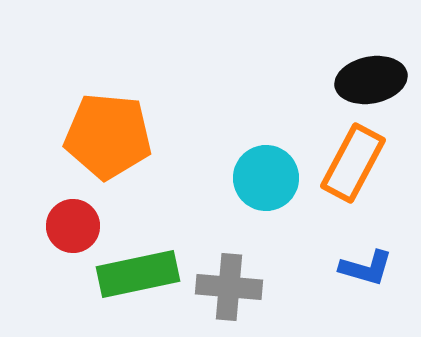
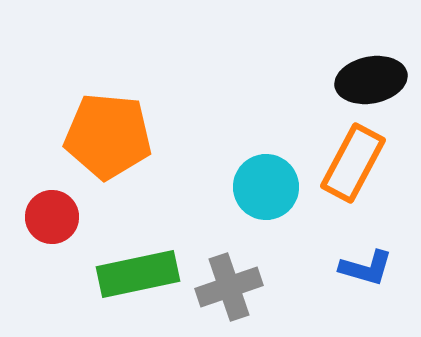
cyan circle: moved 9 px down
red circle: moved 21 px left, 9 px up
gray cross: rotated 24 degrees counterclockwise
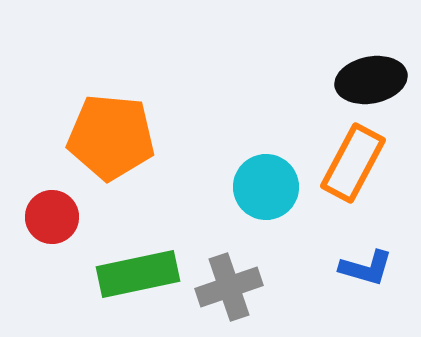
orange pentagon: moved 3 px right, 1 px down
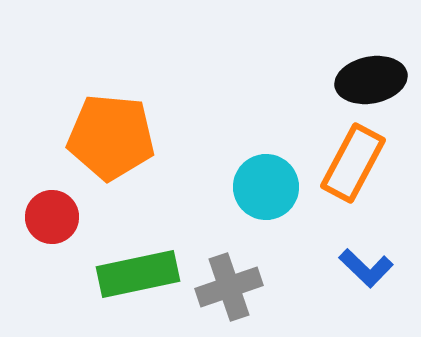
blue L-shape: rotated 28 degrees clockwise
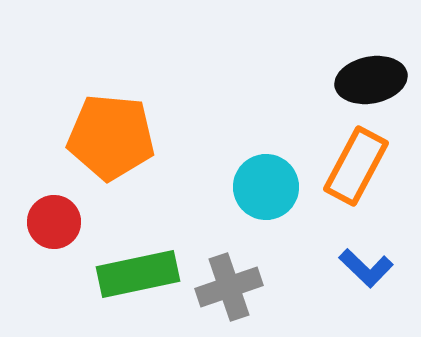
orange rectangle: moved 3 px right, 3 px down
red circle: moved 2 px right, 5 px down
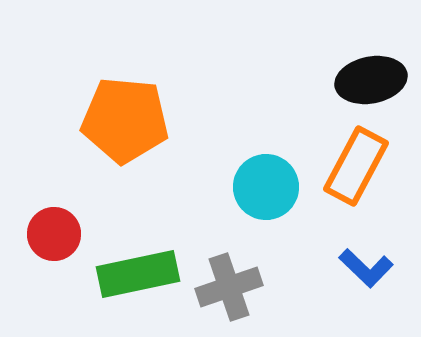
orange pentagon: moved 14 px right, 17 px up
red circle: moved 12 px down
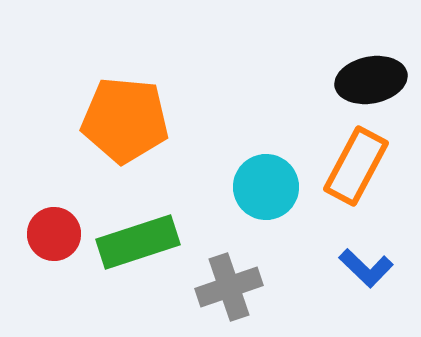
green rectangle: moved 32 px up; rotated 6 degrees counterclockwise
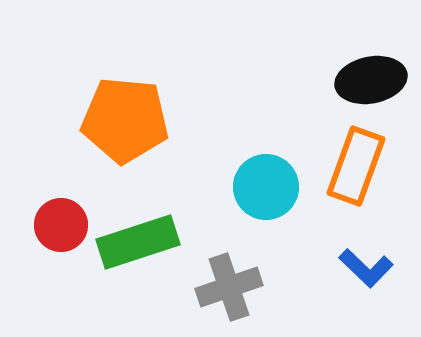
orange rectangle: rotated 8 degrees counterclockwise
red circle: moved 7 px right, 9 px up
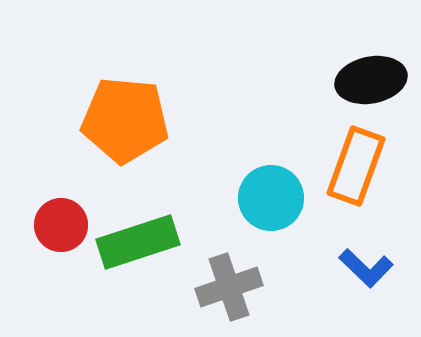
cyan circle: moved 5 px right, 11 px down
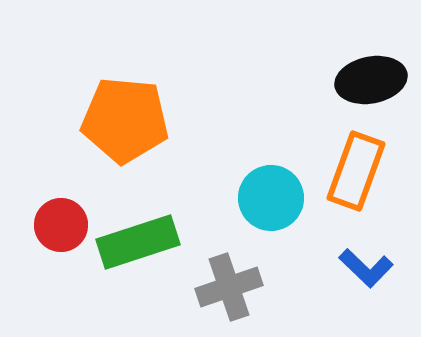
orange rectangle: moved 5 px down
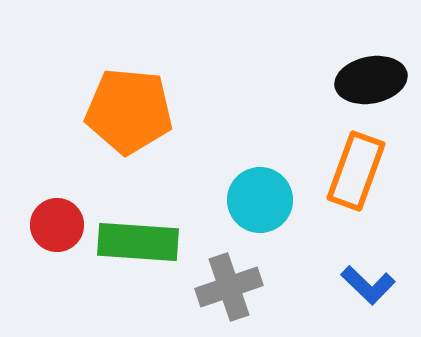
orange pentagon: moved 4 px right, 9 px up
cyan circle: moved 11 px left, 2 px down
red circle: moved 4 px left
green rectangle: rotated 22 degrees clockwise
blue L-shape: moved 2 px right, 17 px down
